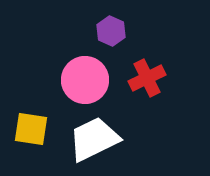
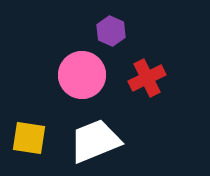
pink circle: moved 3 px left, 5 px up
yellow square: moved 2 px left, 9 px down
white trapezoid: moved 1 px right, 2 px down; rotated 4 degrees clockwise
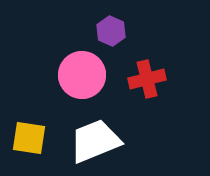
red cross: moved 1 px down; rotated 12 degrees clockwise
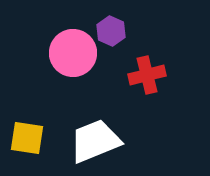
pink circle: moved 9 px left, 22 px up
red cross: moved 4 px up
yellow square: moved 2 px left
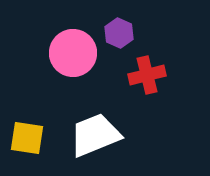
purple hexagon: moved 8 px right, 2 px down
white trapezoid: moved 6 px up
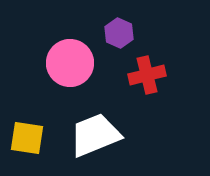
pink circle: moved 3 px left, 10 px down
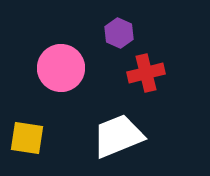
pink circle: moved 9 px left, 5 px down
red cross: moved 1 px left, 2 px up
white trapezoid: moved 23 px right, 1 px down
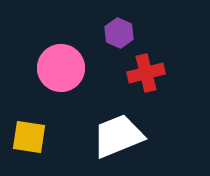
yellow square: moved 2 px right, 1 px up
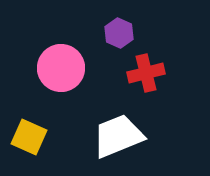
yellow square: rotated 15 degrees clockwise
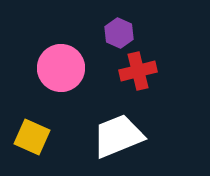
red cross: moved 8 px left, 2 px up
yellow square: moved 3 px right
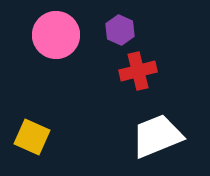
purple hexagon: moved 1 px right, 3 px up
pink circle: moved 5 px left, 33 px up
white trapezoid: moved 39 px right
